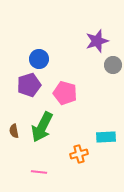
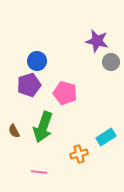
purple star: rotated 30 degrees clockwise
blue circle: moved 2 px left, 2 px down
gray circle: moved 2 px left, 3 px up
green arrow: moved 1 px right; rotated 8 degrees counterclockwise
brown semicircle: rotated 16 degrees counterclockwise
cyan rectangle: rotated 30 degrees counterclockwise
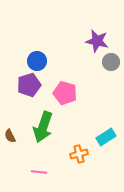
brown semicircle: moved 4 px left, 5 px down
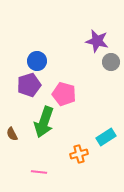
pink pentagon: moved 1 px left, 1 px down
green arrow: moved 1 px right, 5 px up
brown semicircle: moved 2 px right, 2 px up
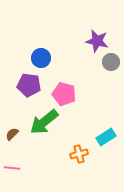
blue circle: moved 4 px right, 3 px up
purple pentagon: rotated 25 degrees clockwise
green arrow: rotated 32 degrees clockwise
brown semicircle: rotated 72 degrees clockwise
pink line: moved 27 px left, 4 px up
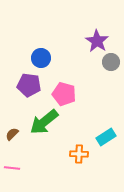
purple star: rotated 20 degrees clockwise
orange cross: rotated 18 degrees clockwise
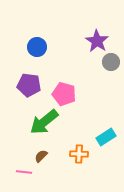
blue circle: moved 4 px left, 11 px up
brown semicircle: moved 29 px right, 22 px down
pink line: moved 12 px right, 4 px down
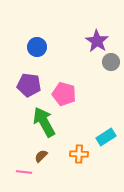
green arrow: rotated 100 degrees clockwise
